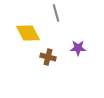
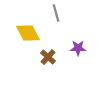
brown cross: rotated 28 degrees clockwise
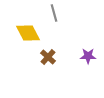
gray line: moved 2 px left
purple star: moved 10 px right, 8 px down
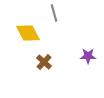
brown cross: moved 4 px left, 5 px down
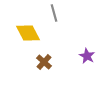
purple star: moved 1 px left; rotated 28 degrees clockwise
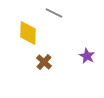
gray line: rotated 48 degrees counterclockwise
yellow diamond: rotated 30 degrees clockwise
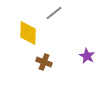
gray line: rotated 66 degrees counterclockwise
brown cross: rotated 21 degrees counterclockwise
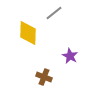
purple star: moved 17 px left
brown cross: moved 15 px down
